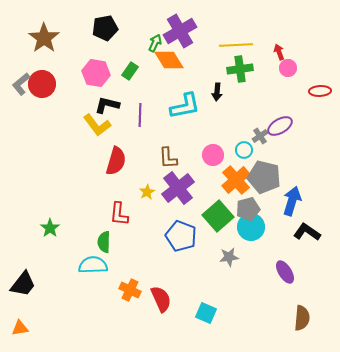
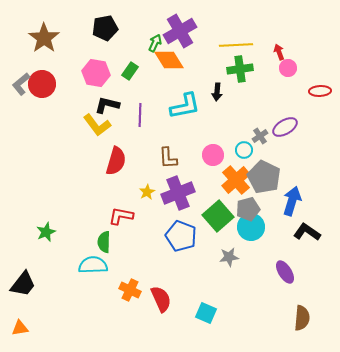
purple ellipse at (280, 126): moved 5 px right, 1 px down
gray pentagon at (264, 177): rotated 12 degrees clockwise
purple cross at (178, 188): moved 5 px down; rotated 16 degrees clockwise
red L-shape at (119, 214): moved 2 px right, 2 px down; rotated 95 degrees clockwise
green star at (50, 228): moved 4 px left, 4 px down; rotated 12 degrees clockwise
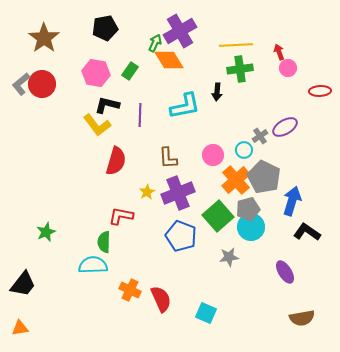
brown semicircle at (302, 318): rotated 75 degrees clockwise
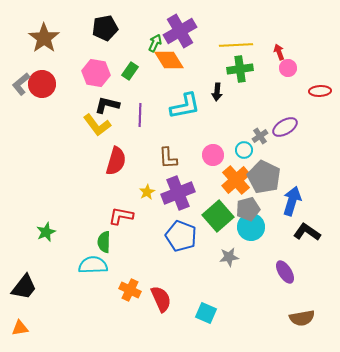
black trapezoid at (23, 284): moved 1 px right, 3 px down
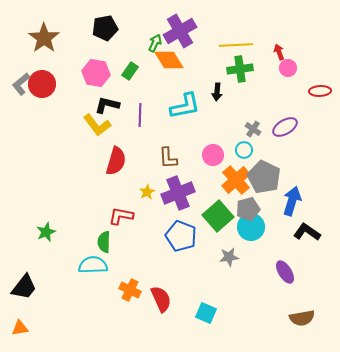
gray cross at (260, 136): moved 7 px left, 7 px up; rotated 21 degrees counterclockwise
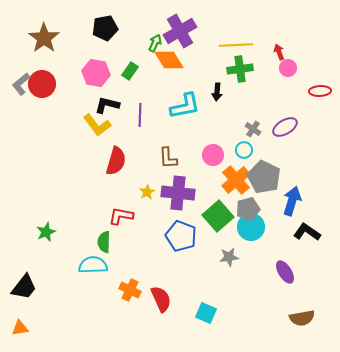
purple cross at (178, 193): rotated 28 degrees clockwise
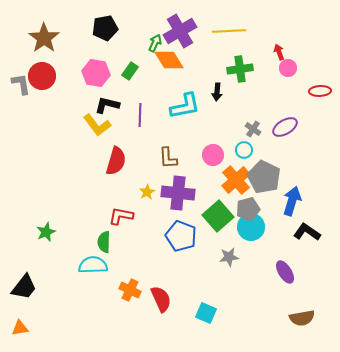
yellow line at (236, 45): moved 7 px left, 14 px up
gray L-shape at (21, 84): rotated 120 degrees clockwise
red circle at (42, 84): moved 8 px up
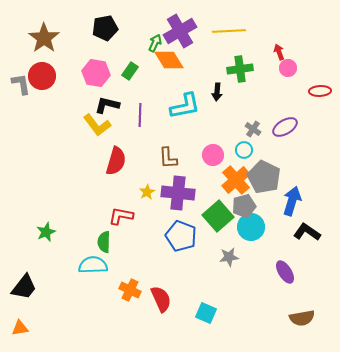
gray pentagon at (248, 209): moved 4 px left, 3 px up
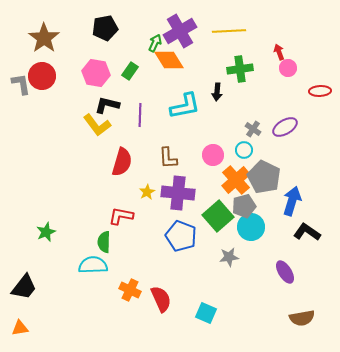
red semicircle at (116, 161): moved 6 px right, 1 px down
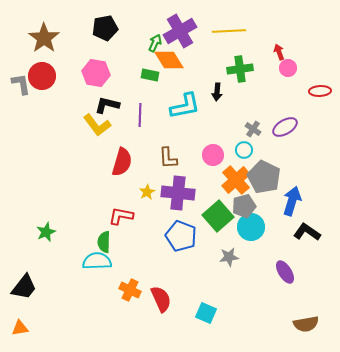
green rectangle at (130, 71): moved 20 px right, 4 px down; rotated 66 degrees clockwise
cyan semicircle at (93, 265): moved 4 px right, 4 px up
brown semicircle at (302, 318): moved 4 px right, 6 px down
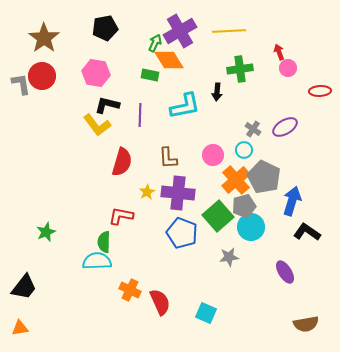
blue pentagon at (181, 236): moved 1 px right, 3 px up
red semicircle at (161, 299): moved 1 px left, 3 px down
